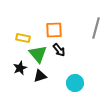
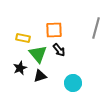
cyan circle: moved 2 px left
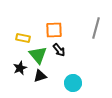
green triangle: moved 1 px down
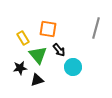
orange square: moved 6 px left, 1 px up; rotated 12 degrees clockwise
yellow rectangle: rotated 48 degrees clockwise
black star: rotated 16 degrees clockwise
black triangle: moved 3 px left, 4 px down
cyan circle: moved 16 px up
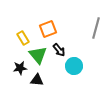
orange square: rotated 30 degrees counterclockwise
cyan circle: moved 1 px right, 1 px up
black triangle: rotated 24 degrees clockwise
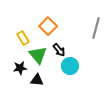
orange square: moved 3 px up; rotated 24 degrees counterclockwise
cyan circle: moved 4 px left
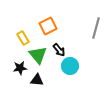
orange square: rotated 18 degrees clockwise
